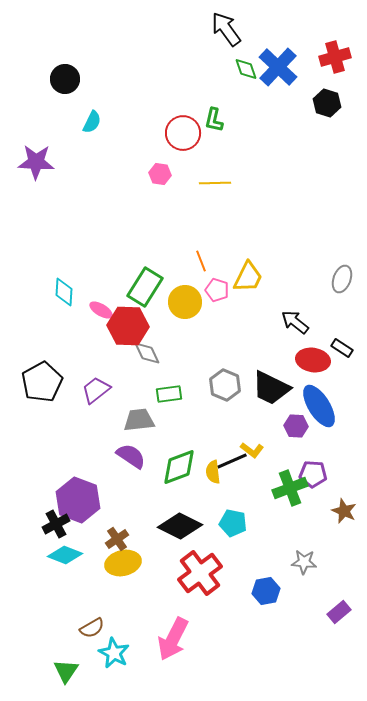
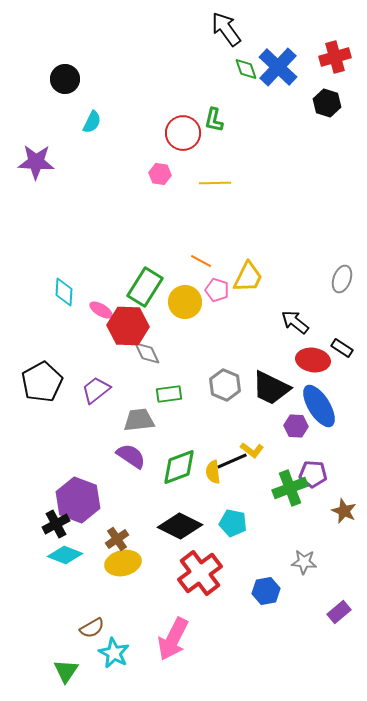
orange line at (201, 261): rotated 40 degrees counterclockwise
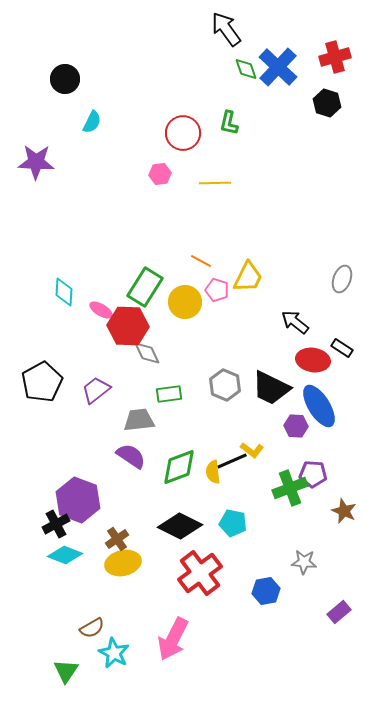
green L-shape at (214, 120): moved 15 px right, 3 px down
pink hexagon at (160, 174): rotated 15 degrees counterclockwise
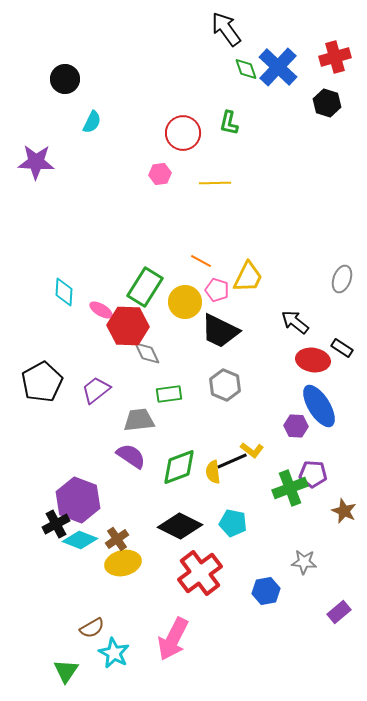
black trapezoid at (271, 388): moved 51 px left, 57 px up
cyan diamond at (65, 555): moved 15 px right, 15 px up
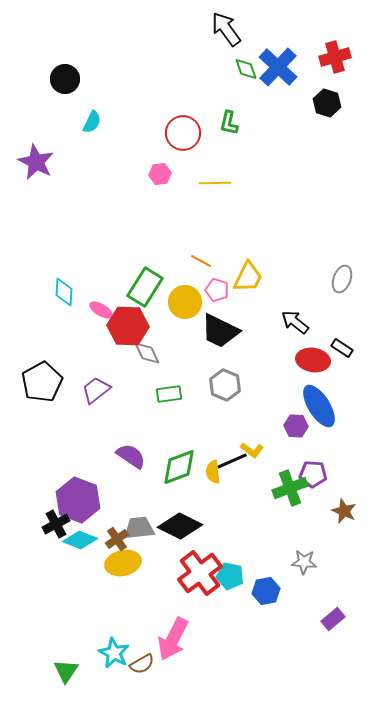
purple star at (36, 162): rotated 24 degrees clockwise
gray trapezoid at (139, 420): moved 108 px down
cyan pentagon at (233, 523): moved 3 px left, 53 px down
purple rectangle at (339, 612): moved 6 px left, 7 px down
brown semicircle at (92, 628): moved 50 px right, 36 px down
